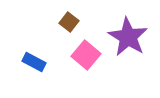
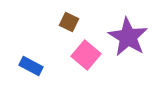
brown square: rotated 12 degrees counterclockwise
blue rectangle: moved 3 px left, 4 px down
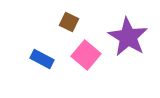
blue rectangle: moved 11 px right, 7 px up
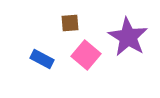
brown square: moved 1 px right, 1 px down; rotated 30 degrees counterclockwise
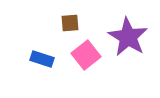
pink square: rotated 12 degrees clockwise
blue rectangle: rotated 10 degrees counterclockwise
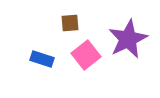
purple star: moved 2 px down; rotated 15 degrees clockwise
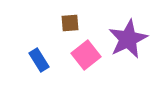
blue rectangle: moved 3 px left, 1 px down; rotated 40 degrees clockwise
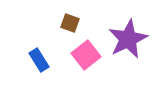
brown square: rotated 24 degrees clockwise
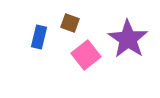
purple star: rotated 12 degrees counterclockwise
blue rectangle: moved 23 px up; rotated 45 degrees clockwise
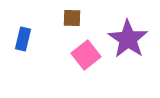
brown square: moved 2 px right, 5 px up; rotated 18 degrees counterclockwise
blue rectangle: moved 16 px left, 2 px down
